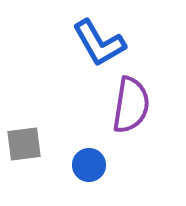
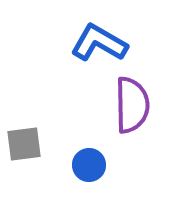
blue L-shape: rotated 150 degrees clockwise
purple semicircle: moved 1 px right; rotated 10 degrees counterclockwise
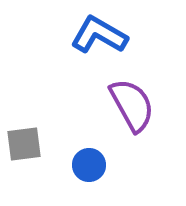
blue L-shape: moved 8 px up
purple semicircle: rotated 28 degrees counterclockwise
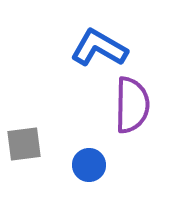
blue L-shape: moved 13 px down
purple semicircle: rotated 30 degrees clockwise
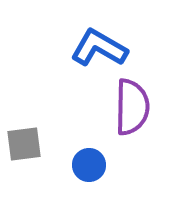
purple semicircle: moved 2 px down
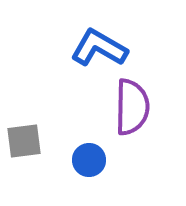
gray square: moved 3 px up
blue circle: moved 5 px up
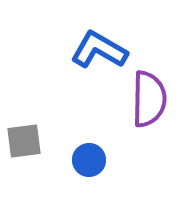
blue L-shape: moved 2 px down
purple semicircle: moved 17 px right, 8 px up
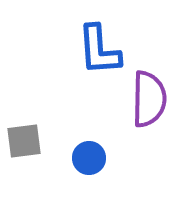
blue L-shape: rotated 124 degrees counterclockwise
blue circle: moved 2 px up
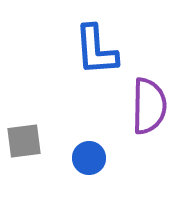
blue L-shape: moved 3 px left
purple semicircle: moved 7 px down
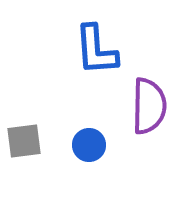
blue circle: moved 13 px up
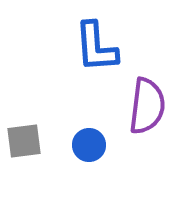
blue L-shape: moved 3 px up
purple semicircle: moved 2 px left; rotated 6 degrees clockwise
